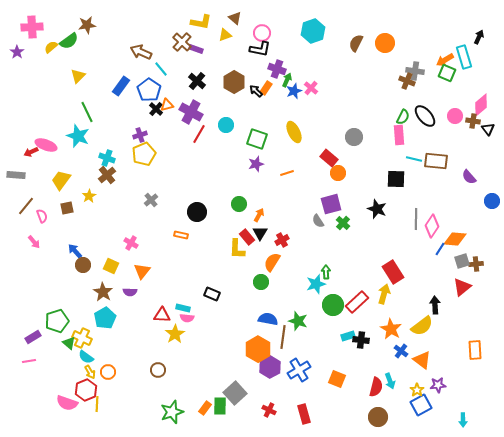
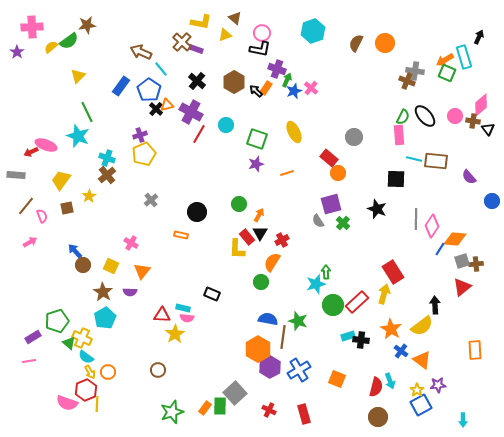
pink arrow at (34, 242): moved 4 px left; rotated 80 degrees counterclockwise
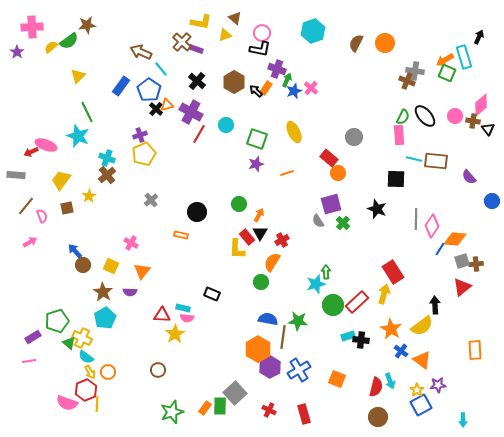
green star at (298, 321): rotated 12 degrees counterclockwise
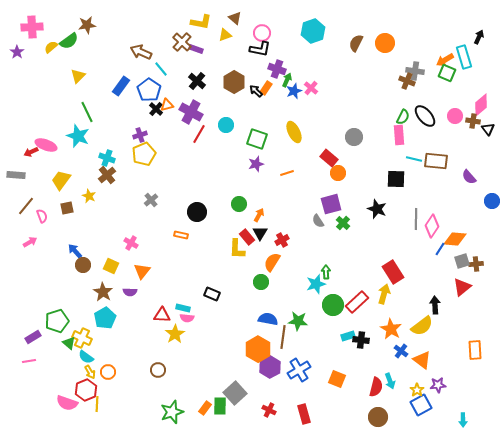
yellow star at (89, 196): rotated 16 degrees counterclockwise
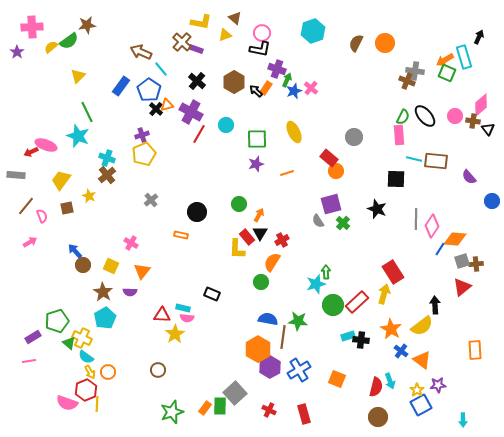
purple cross at (140, 135): moved 2 px right
green square at (257, 139): rotated 20 degrees counterclockwise
orange circle at (338, 173): moved 2 px left, 2 px up
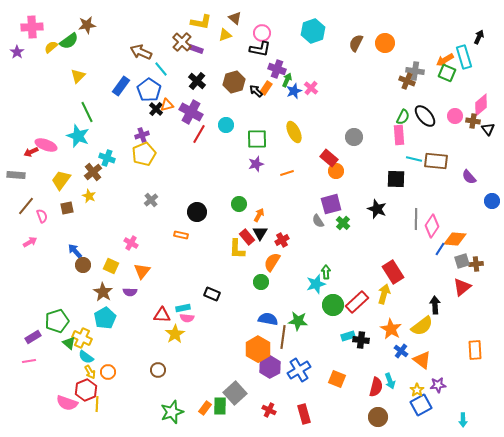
brown hexagon at (234, 82): rotated 15 degrees clockwise
brown cross at (107, 175): moved 14 px left, 3 px up
cyan rectangle at (183, 308): rotated 24 degrees counterclockwise
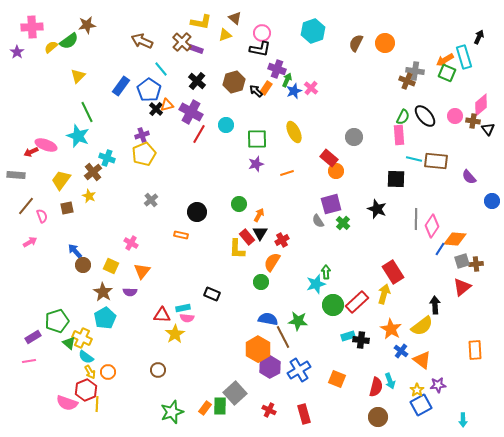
brown arrow at (141, 52): moved 1 px right, 11 px up
brown line at (283, 337): rotated 35 degrees counterclockwise
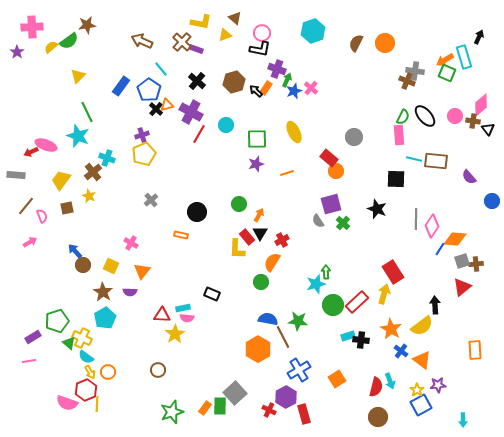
purple hexagon at (270, 367): moved 16 px right, 30 px down
orange square at (337, 379): rotated 36 degrees clockwise
